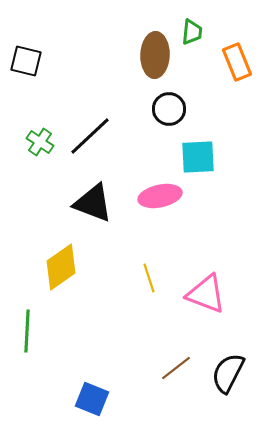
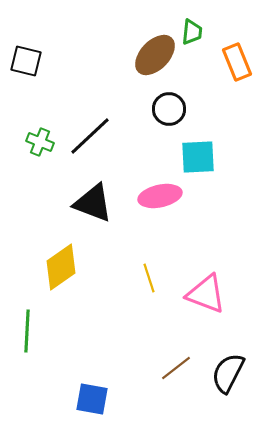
brown ellipse: rotated 42 degrees clockwise
green cross: rotated 12 degrees counterclockwise
blue square: rotated 12 degrees counterclockwise
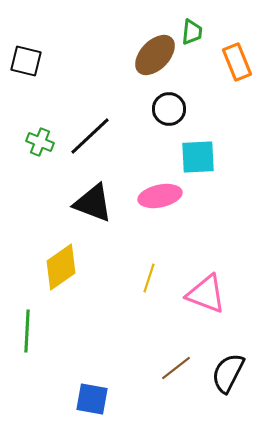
yellow line: rotated 36 degrees clockwise
